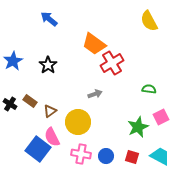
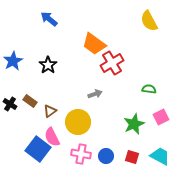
green star: moved 4 px left, 3 px up
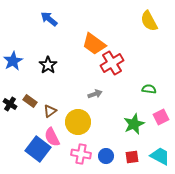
red square: rotated 24 degrees counterclockwise
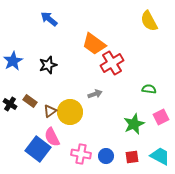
black star: rotated 18 degrees clockwise
yellow circle: moved 8 px left, 10 px up
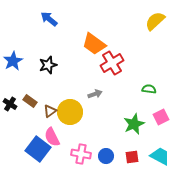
yellow semicircle: moved 6 px right; rotated 75 degrees clockwise
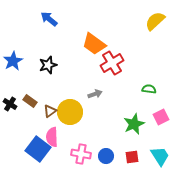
pink semicircle: rotated 24 degrees clockwise
cyan trapezoid: rotated 30 degrees clockwise
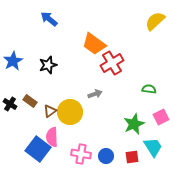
cyan trapezoid: moved 7 px left, 9 px up
